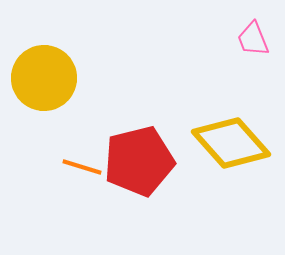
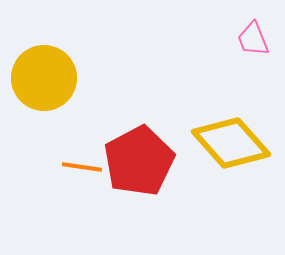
red pentagon: rotated 14 degrees counterclockwise
orange line: rotated 9 degrees counterclockwise
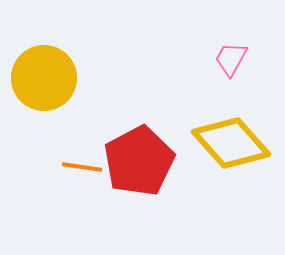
pink trapezoid: moved 22 px left, 20 px down; rotated 51 degrees clockwise
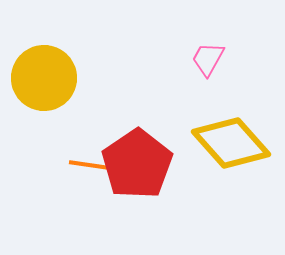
pink trapezoid: moved 23 px left
red pentagon: moved 2 px left, 3 px down; rotated 6 degrees counterclockwise
orange line: moved 7 px right, 2 px up
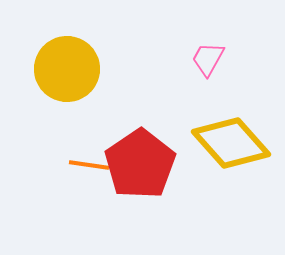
yellow circle: moved 23 px right, 9 px up
red pentagon: moved 3 px right
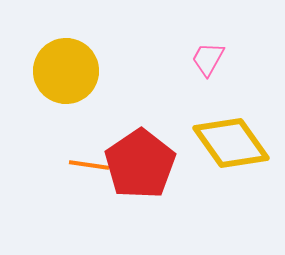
yellow circle: moved 1 px left, 2 px down
yellow diamond: rotated 6 degrees clockwise
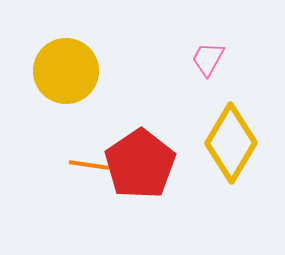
yellow diamond: rotated 66 degrees clockwise
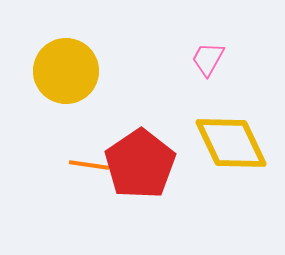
yellow diamond: rotated 56 degrees counterclockwise
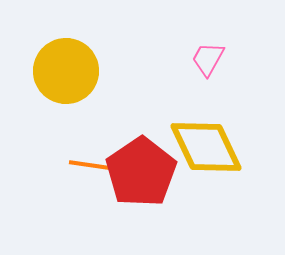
yellow diamond: moved 25 px left, 4 px down
red pentagon: moved 1 px right, 8 px down
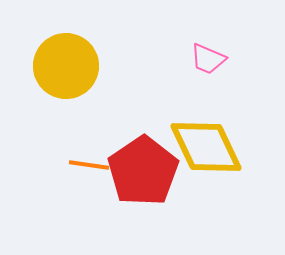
pink trapezoid: rotated 96 degrees counterclockwise
yellow circle: moved 5 px up
red pentagon: moved 2 px right, 1 px up
